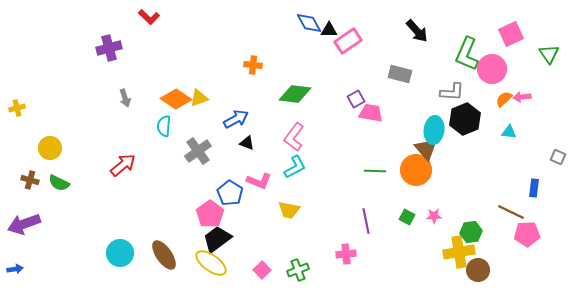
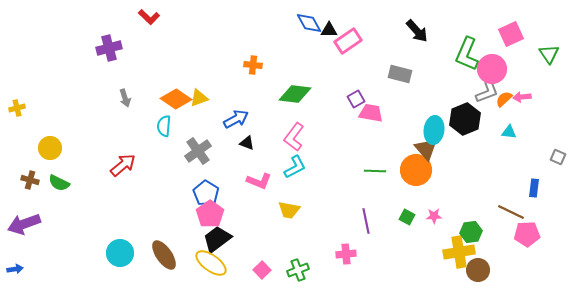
gray L-shape at (452, 92): moved 35 px right; rotated 25 degrees counterclockwise
blue pentagon at (230, 193): moved 24 px left
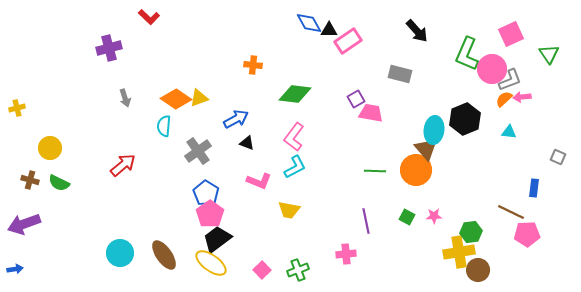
gray L-shape at (487, 92): moved 23 px right, 12 px up
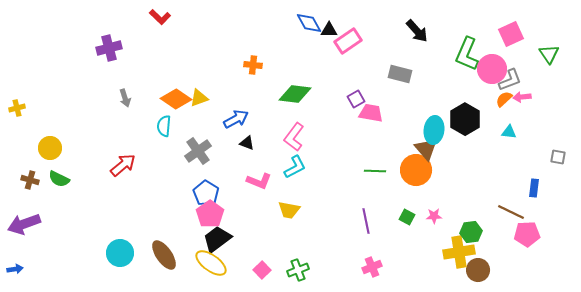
red L-shape at (149, 17): moved 11 px right
black hexagon at (465, 119): rotated 8 degrees counterclockwise
gray square at (558, 157): rotated 14 degrees counterclockwise
green semicircle at (59, 183): moved 4 px up
pink cross at (346, 254): moved 26 px right, 13 px down; rotated 18 degrees counterclockwise
